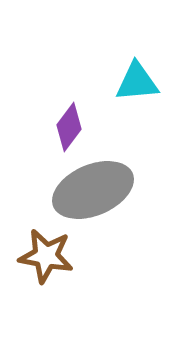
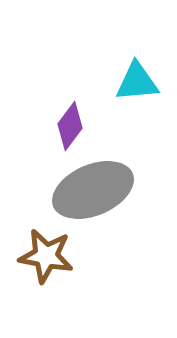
purple diamond: moved 1 px right, 1 px up
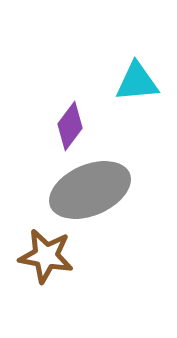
gray ellipse: moved 3 px left
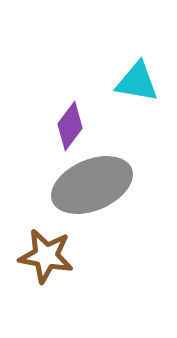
cyan triangle: rotated 15 degrees clockwise
gray ellipse: moved 2 px right, 5 px up
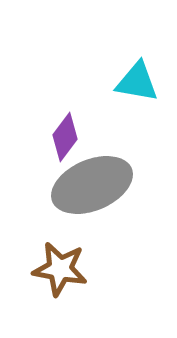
purple diamond: moved 5 px left, 11 px down
brown star: moved 14 px right, 13 px down
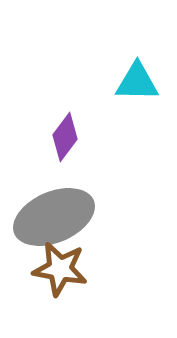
cyan triangle: rotated 9 degrees counterclockwise
gray ellipse: moved 38 px left, 32 px down
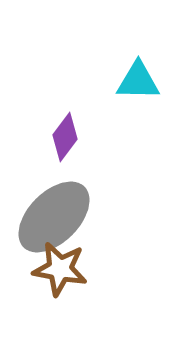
cyan triangle: moved 1 px right, 1 px up
gray ellipse: rotated 22 degrees counterclockwise
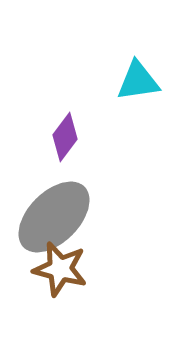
cyan triangle: rotated 9 degrees counterclockwise
brown star: rotated 4 degrees clockwise
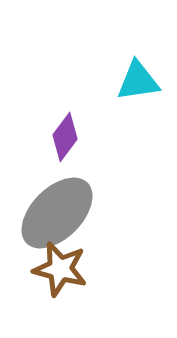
gray ellipse: moved 3 px right, 4 px up
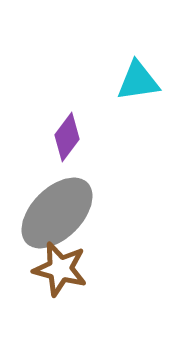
purple diamond: moved 2 px right
